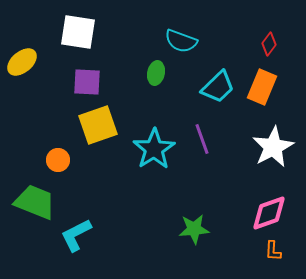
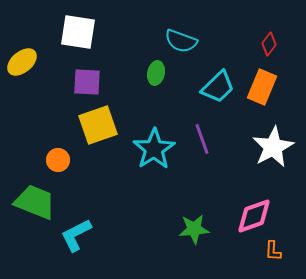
pink diamond: moved 15 px left, 3 px down
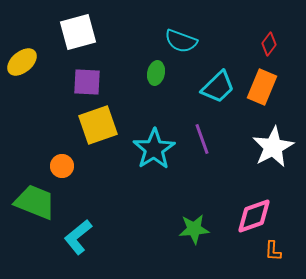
white square: rotated 24 degrees counterclockwise
orange circle: moved 4 px right, 6 px down
cyan L-shape: moved 2 px right, 2 px down; rotated 12 degrees counterclockwise
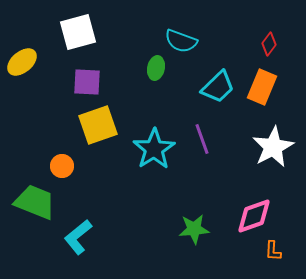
green ellipse: moved 5 px up
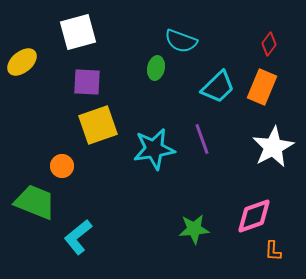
cyan star: rotated 24 degrees clockwise
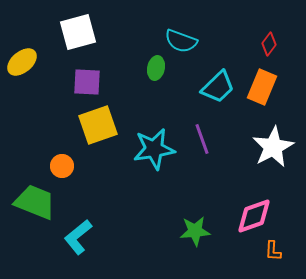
green star: moved 1 px right, 2 px down
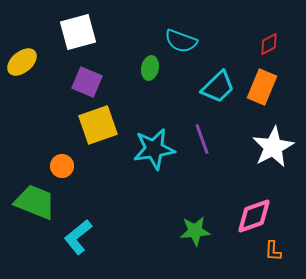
red diamond: rotated 25 degrees clockwise
green ellipse: moved 6 px left
purple square: rotated 20 degrees clockwise
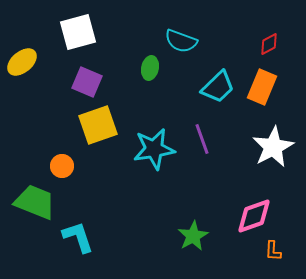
green star: moved 2 px left, 5 px down; rotated 24 degrees counterclockwise
cyan L-shape: rotated 111 degrees clockwise
